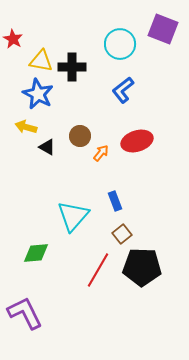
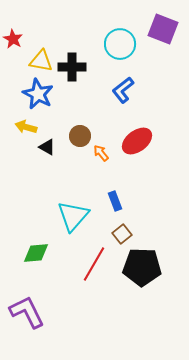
red ellipse: rotated 20 degrees counterclockwise
orange arrow: rotated 78 degrees counterclockwise
red line: moved 4 px left, 6 px up
purple L-shape: moved 2 px right, 1 px up
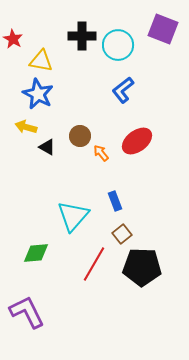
cyan circle: moved 2 px left, 1 px down
black cross: moved 10 px right, 31 px up
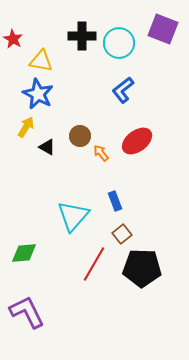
cyan circle: moved 1 px right, 2 px up
yellow arrow: rotated 105 degrees clockwise
green diamond: moved 12 px left
black pentagon: moved 1 px down
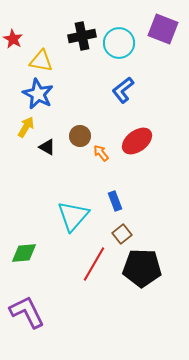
black cross: rotated 12 degrees counterclockwise
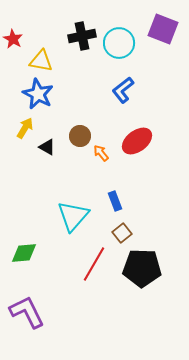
yellow arrow: moved 1 px left, 1 px down
brown square: moved 1 px up
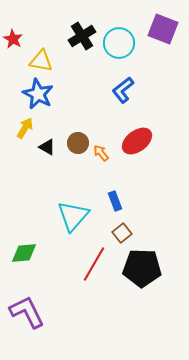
black cross: rotated 20 degrees counterclockwise
brown circle: moved 2 px left, 7 px down
